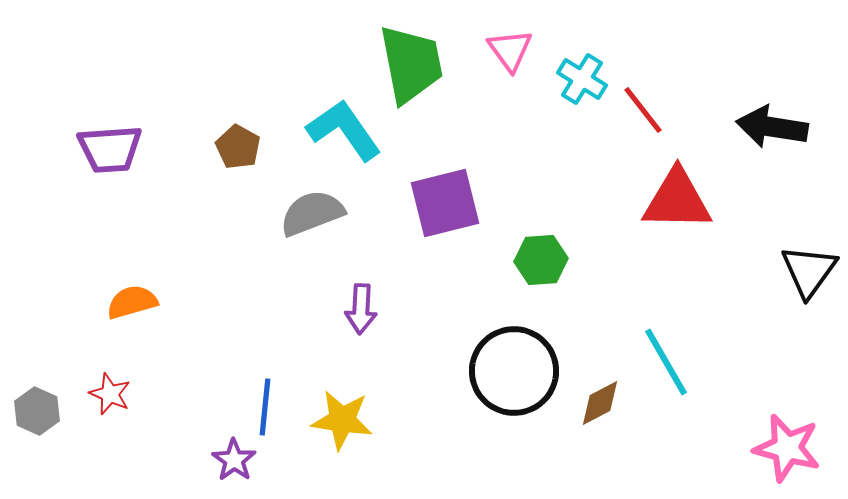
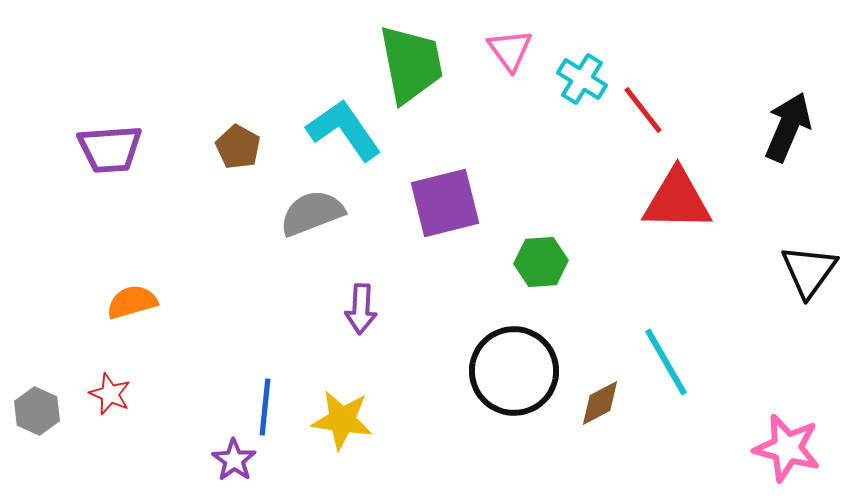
black arrow: moved 16 px right; rotated 104 degrees clockwise
green hexagon: moved 2 px down
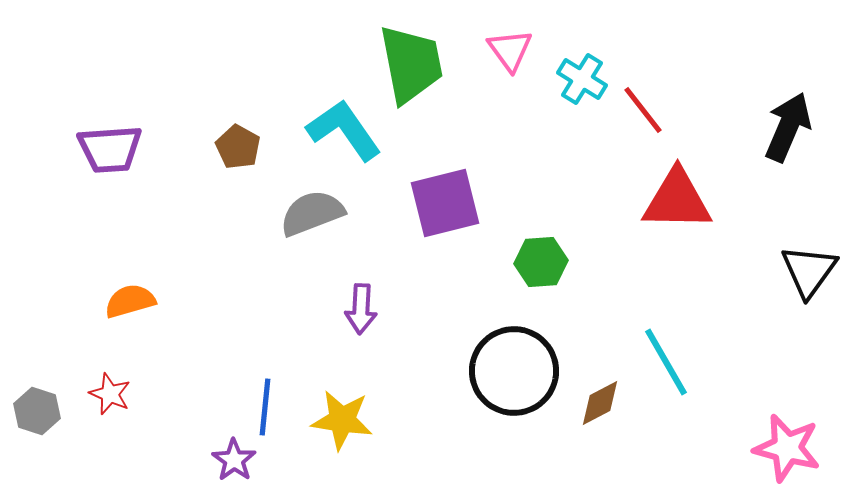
orange semicircle: moved 2 px left, 1 px up
gray hexagon: rotated 6 degrees counterclockwise
